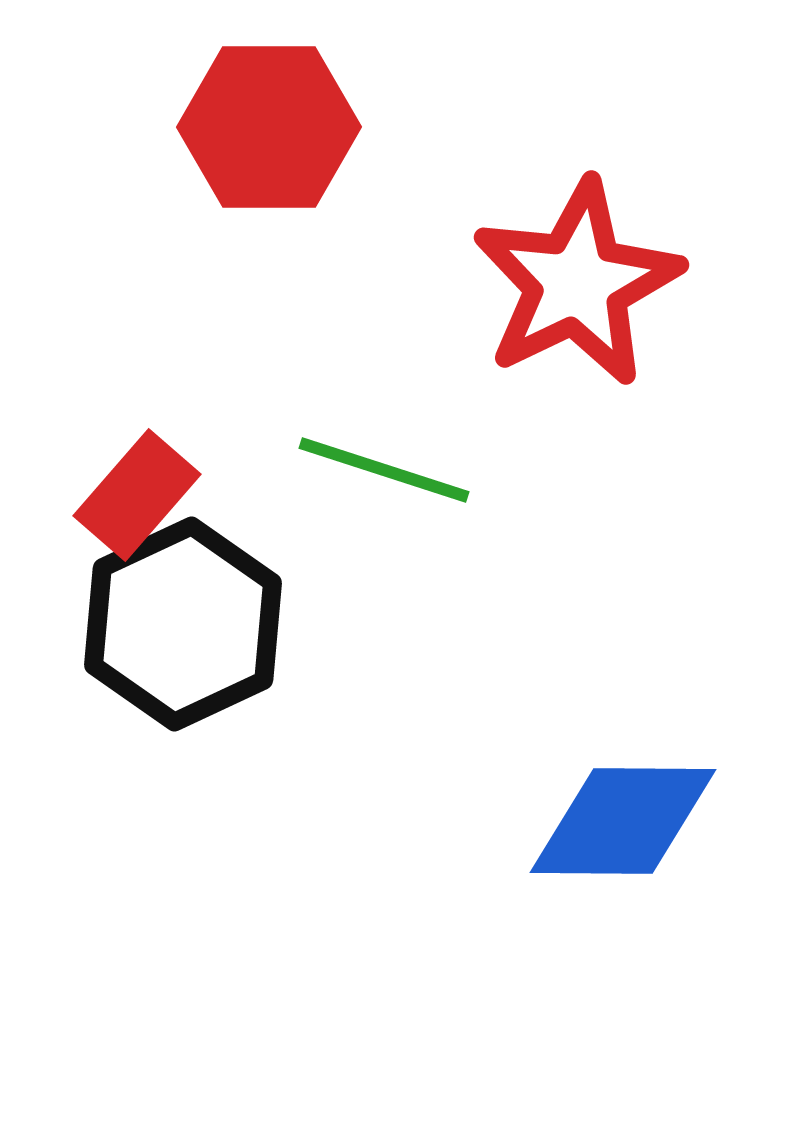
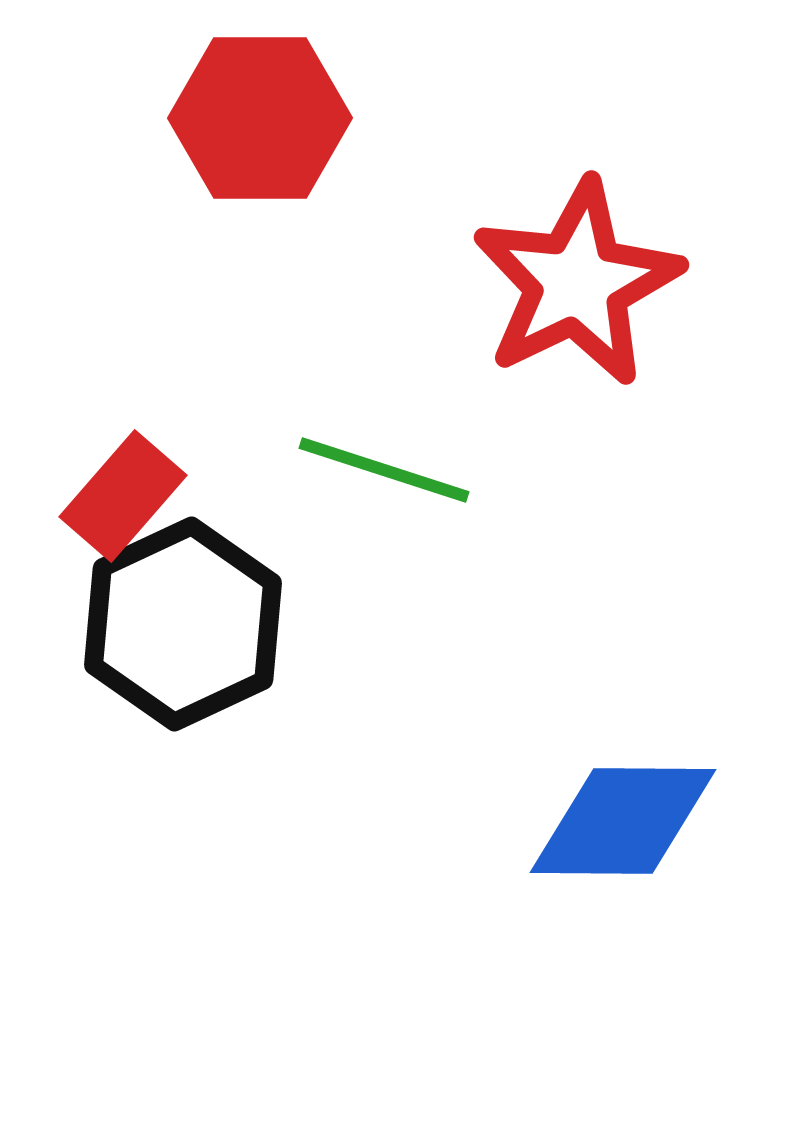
red hexagon: moved 9 px left, 9 px up
red rectangle: moved 14 px left, 1 px down
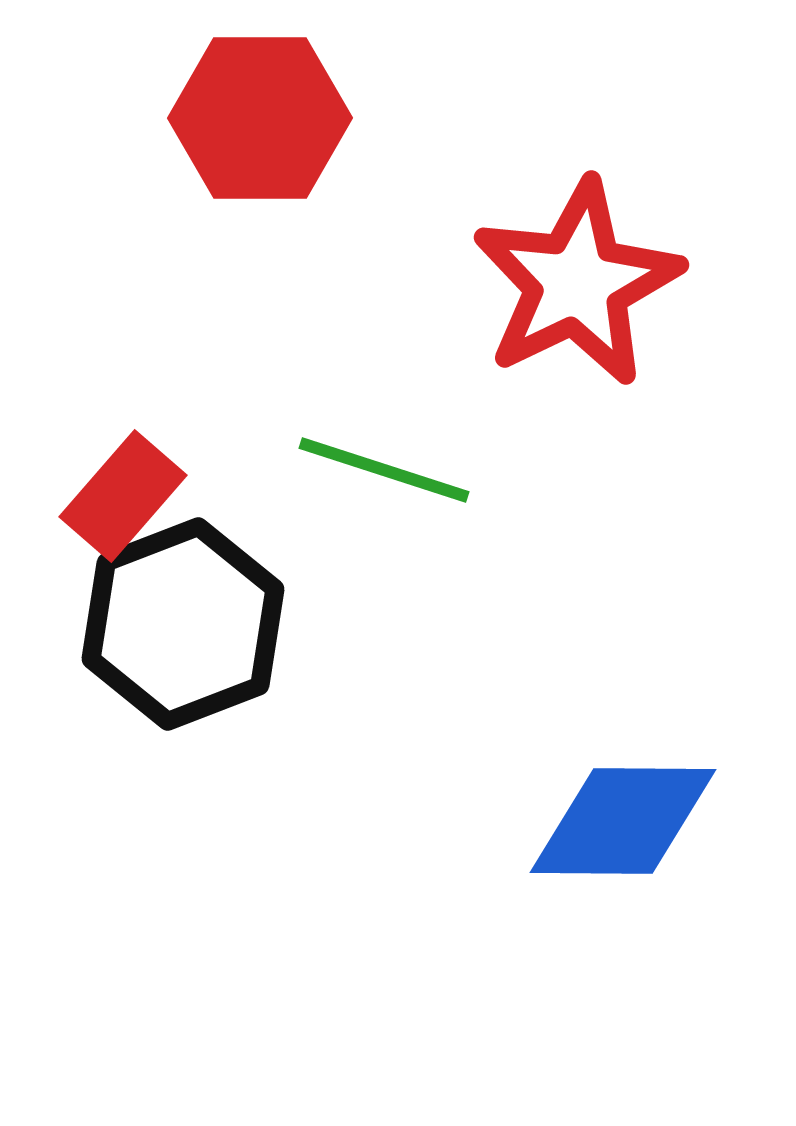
black hexagon: rotated 4 degrees clockwise
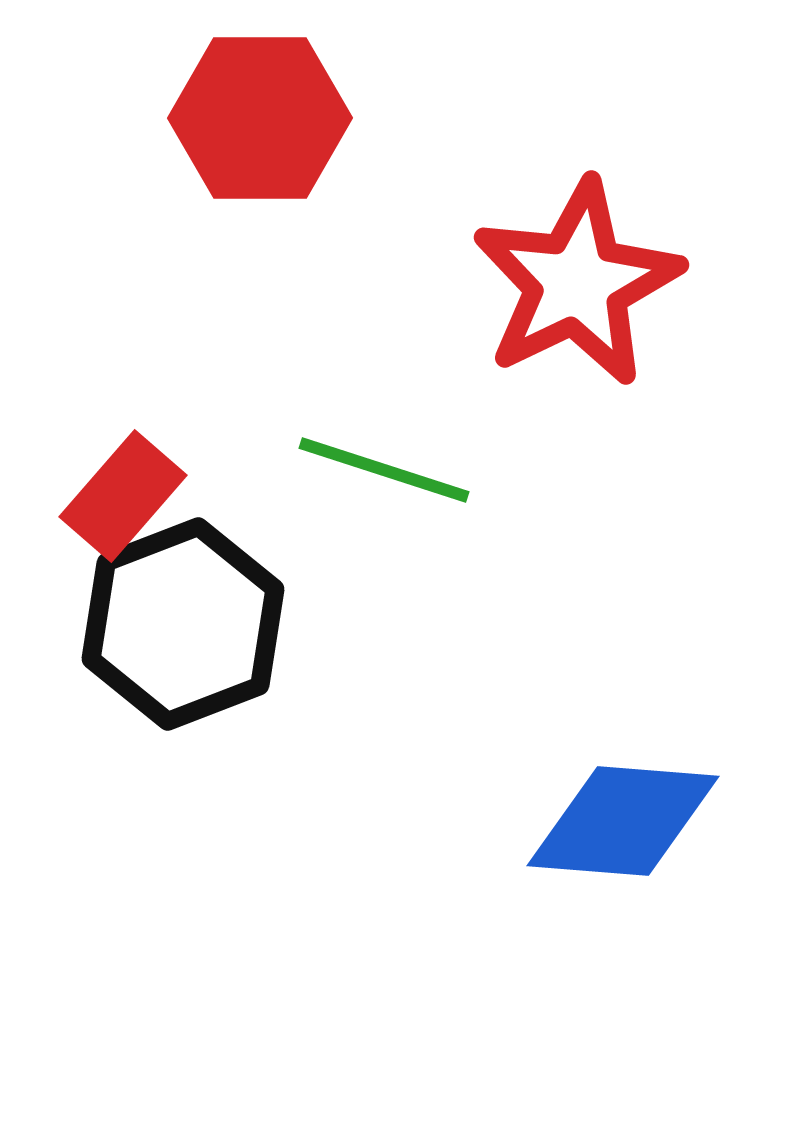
blue diamond: rotated 4 degrees clockwise
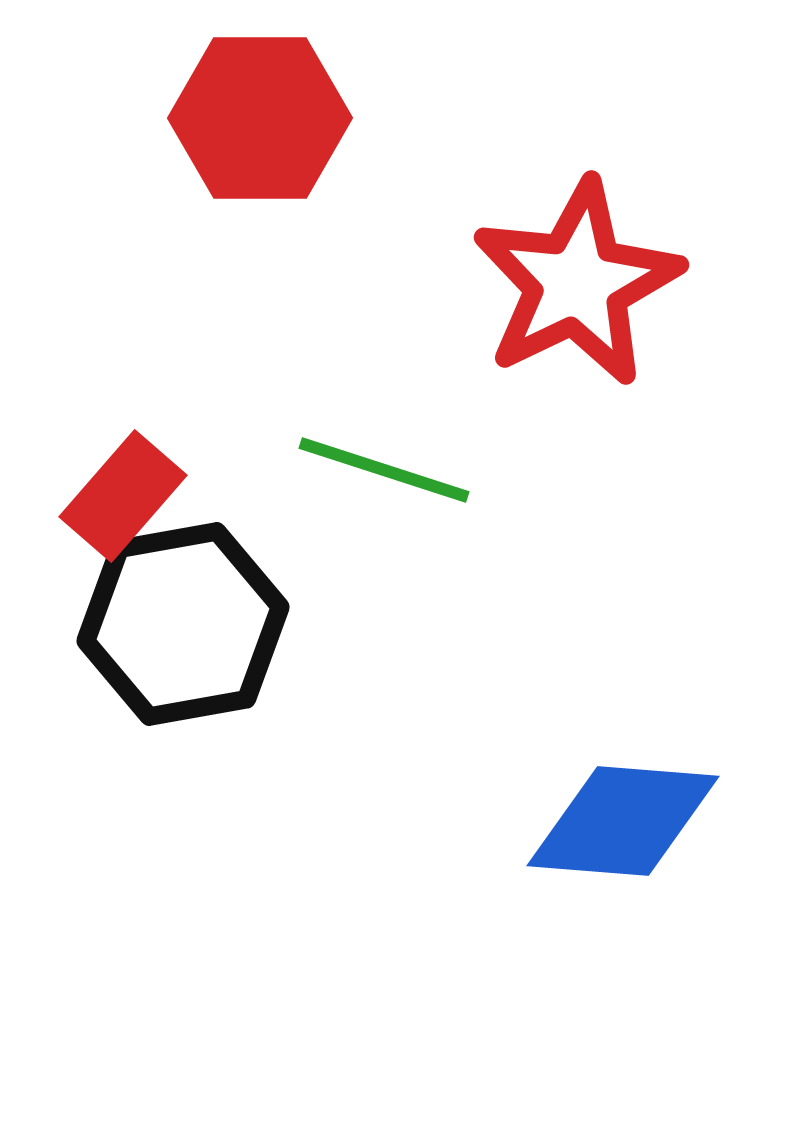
black hexagon: rotated 11 degrees clockwise
